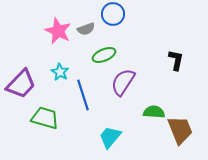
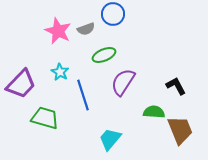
black L-shape: moved 26 px down; rotated 40 degrees counterclockwise
cyan trapezoid: moved 2 px down
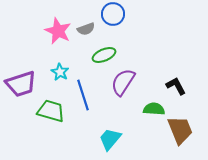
purple trapezoid: rotated 28 degrees clockwise
green semicircle: moved 3 px up
green trapezoid: moved 6 px right, 7 px up
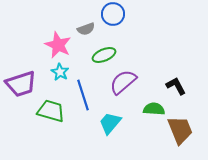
pink star: moved 14 px down
purple semicircle: rotated 16 degrees clockwise
cyan trapezoid: moved 16 px up
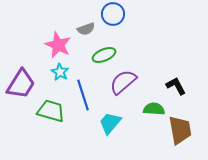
purple trapezoid: rotated 40 degrees counterclockwise
brown trapezoid: rotated 12 degrees clockwise
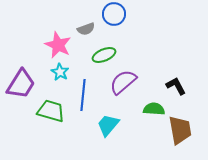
blue circle: moved 1 px right
blue line: rotated 24 degrees clockwise
cyan trapezoid: moved 2 px left, 2 px down
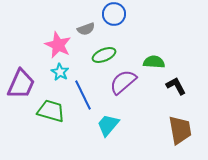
purple trapezoid: rotated 8 degrees counterclockwise
blue line: rotated 32 degrees counterclockwise
green semicircle: moved 47 px up
